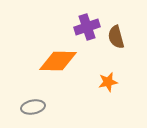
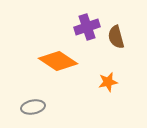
orange diamond: rotated 33 degrees clockwise
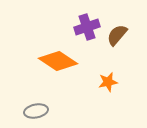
brown semicircle: moved 1 px right, 2 px up; rotated 55 degrees clockwise
gray ellipse: moved 3 px right, 4 px down
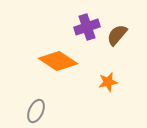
gray ellipse: rotated 55 degrees counterclockwise
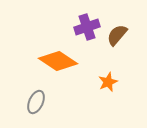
orange star: rotated 12 degrees counterclockwise
gray ellipse: moved 9 px up
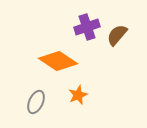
orange star: moved 30 px left, 13 px down
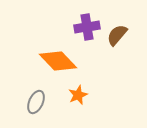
purple cross: rotated 10 degrees clockwise
orange diamond: rotated 12 degrees clockwise
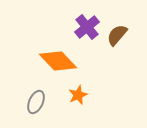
purple cross: rotated 30 degrees counterclockwise
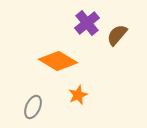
purple cross: moved 4 px up
orange diamond: rotated 15 degrees counterclockwise
gray ellipse: moved 3 px left, 5 px down
